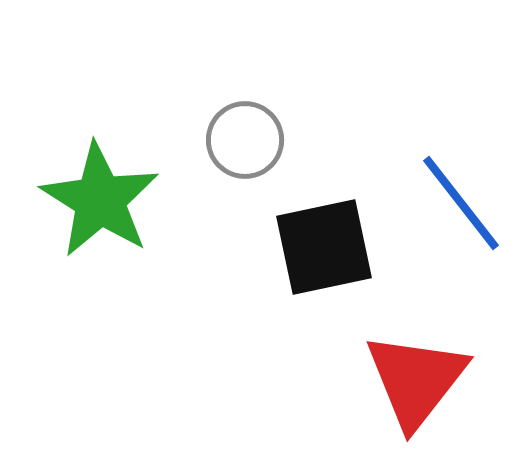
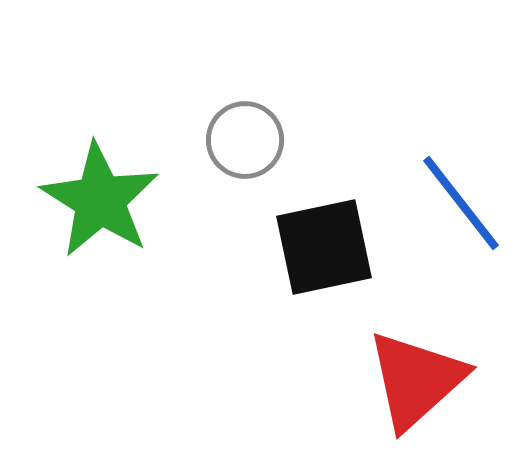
red triangle: rotated 10 degrees clockwise
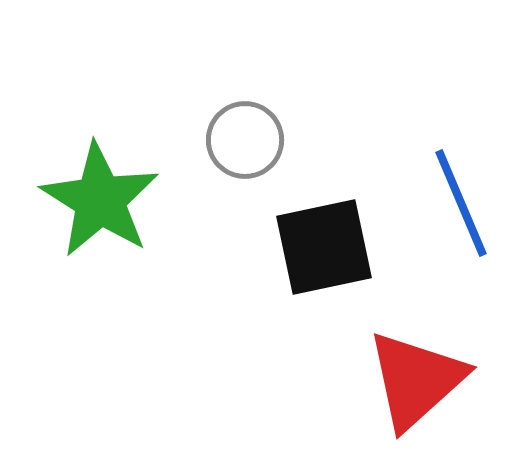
blue line: rotated 15 degrees clockwise
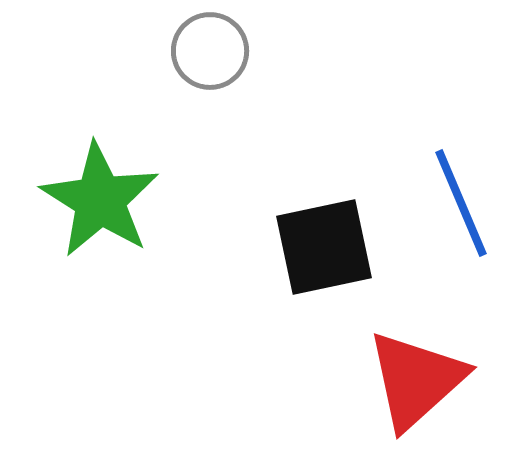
gray circle: moved 35 px left, 89 px up
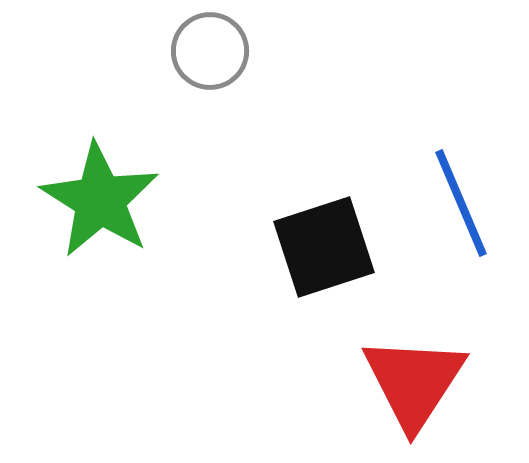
black square: rotated 6 degrees counterclockwise
red triangle: moved 2 px left, 2 px down; rotated 15 degrees counterclockwise
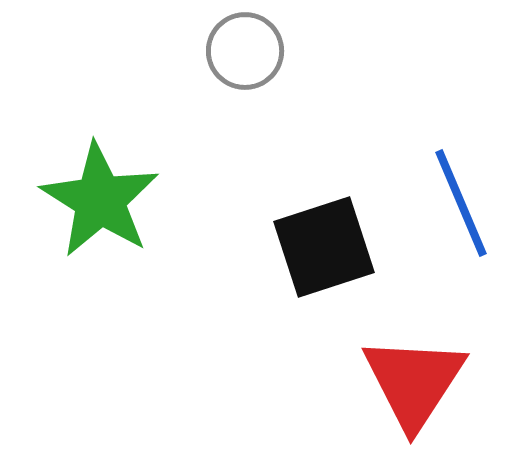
gray circle: moved 35 px right
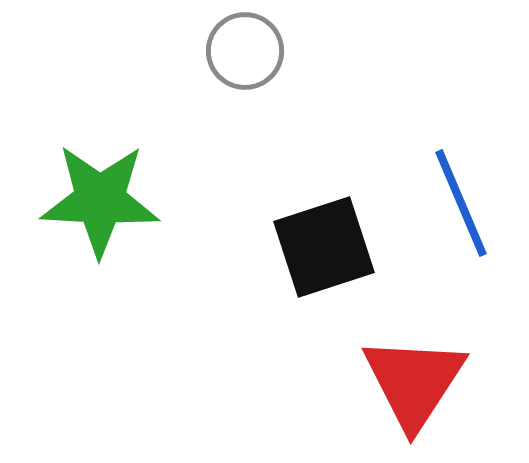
green star: rotated 29 degrees counterclockwise
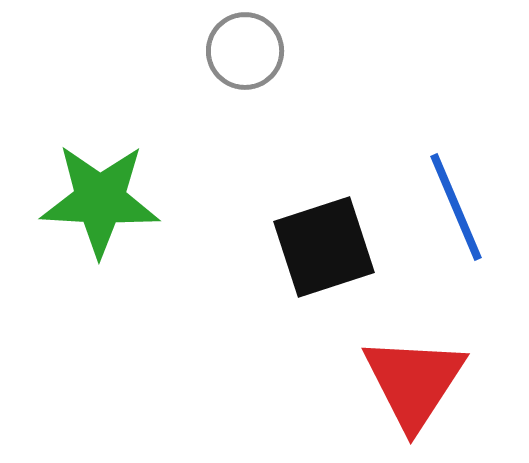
blue line: moved 5 px left, 4 px down
